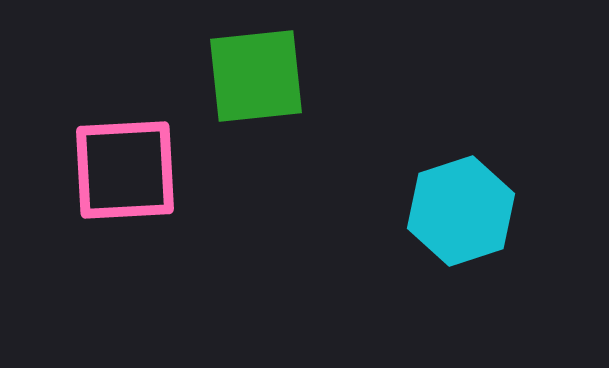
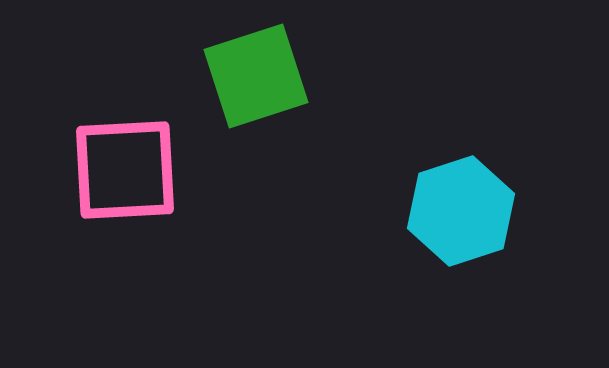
green square: rotated 12 degrees counterclockwise
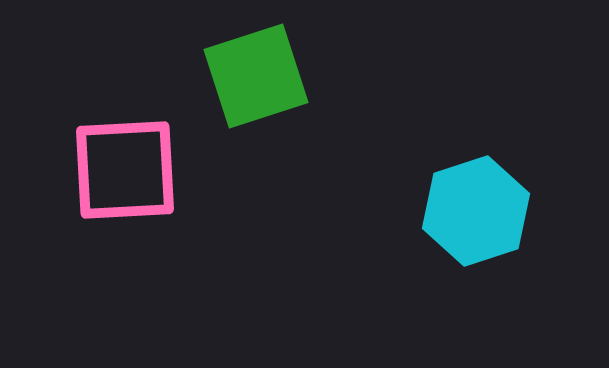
cyan hexagon: moved 15 px right
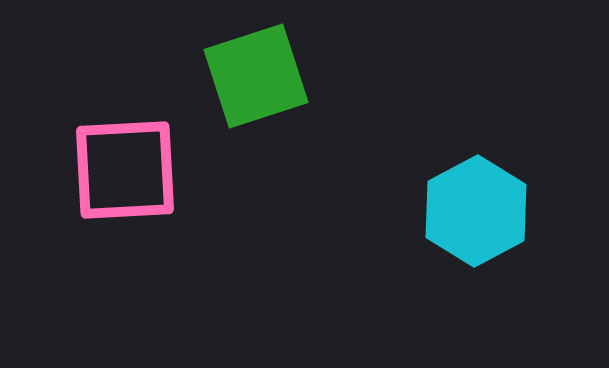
cyan hexagon: rotated 10 degrees counterclockwise
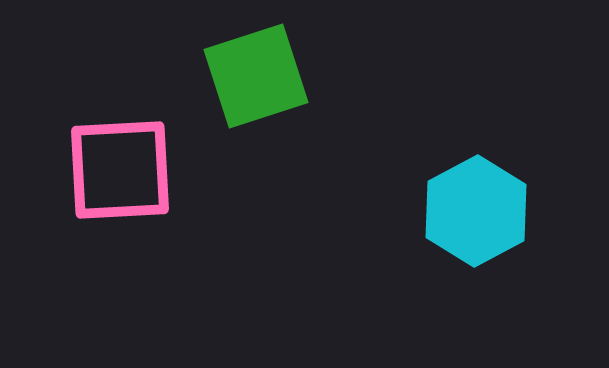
pink square: moved 5 px left
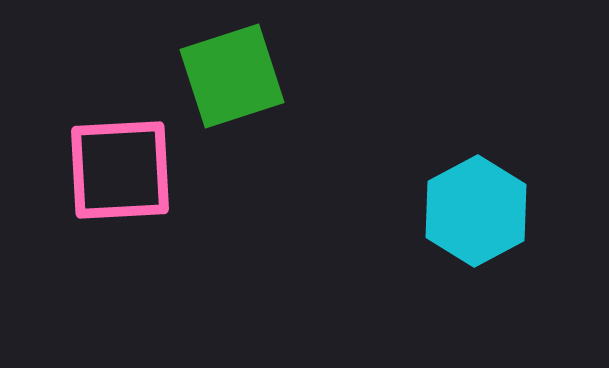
green square: moved 24 px left
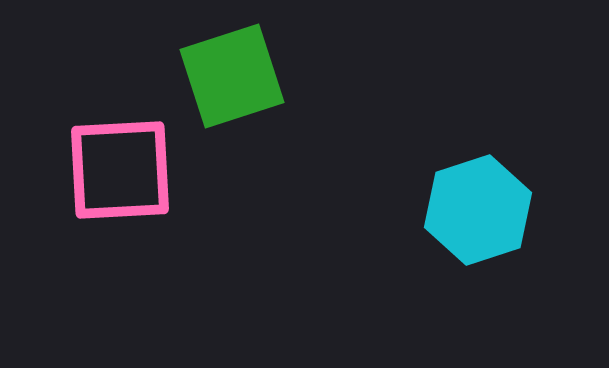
cyan hexagon: moved 2 px right, 1 px up; rotated 10 degrees clockwise
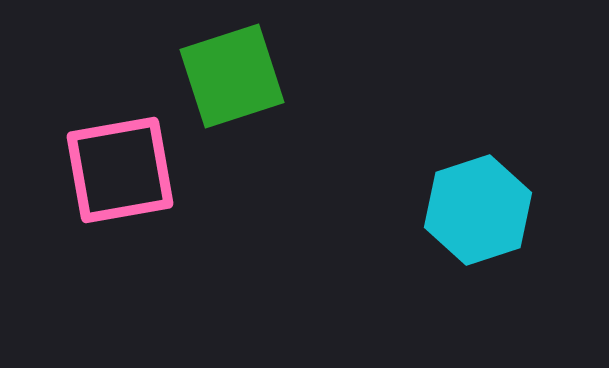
pink square: rotated 7 degrees counterclockwise
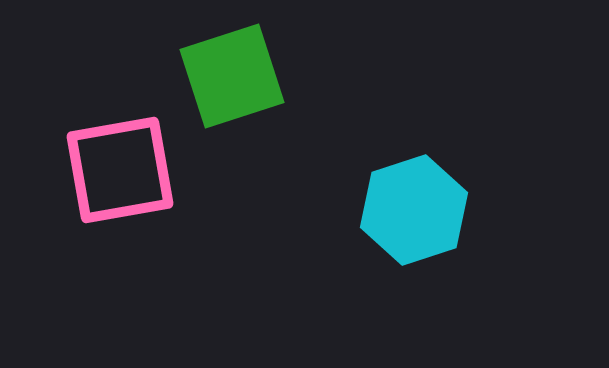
cyan hexagon: moved 64 px left
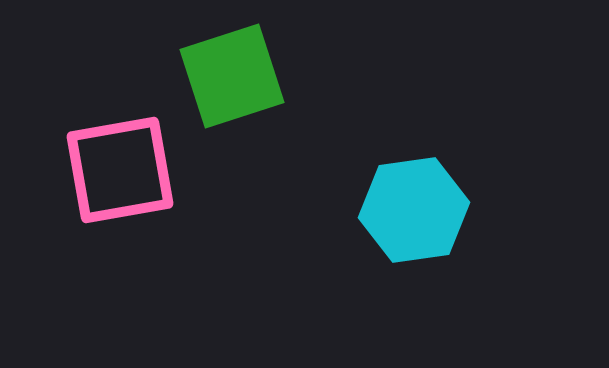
cyan hexagon: rotated 10 degrees clockwise
